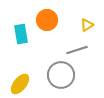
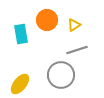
yellow triangle: moved 13 px left
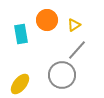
gray line: rotated 30 degrees counterclockwise
gray circle: moved 1 px right
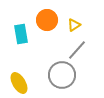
yellow ellipse: moved 1 px left, 1 px up; rotated 70 degrees counterclockwise
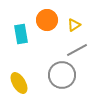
gray line: rotated 20 degrees clockwise
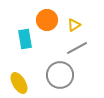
cyan rectangle: moved 4 px right, 5 px down
gray line: moved 2 px up
gray circle: moved 2 px left
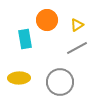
yellow triangle: moved 3 px right
gray circle: moved 7 px down
yellow ellipse: moved 5 px up; rotated 60 degrees counterclockwise
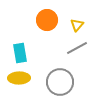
yellow triangle: rotated 16 degrees counterclockwise
cyan rectangle: moved 5 px left, 14 px down
